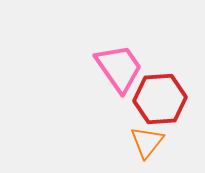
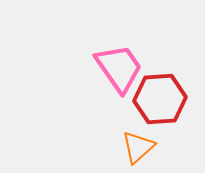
orange triangle: moved 9 px left, 5 px down; rotated 9 degrees clockwise
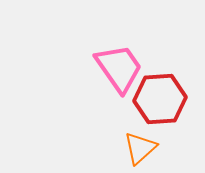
orange triangle: moved 2 px right, 1 px down
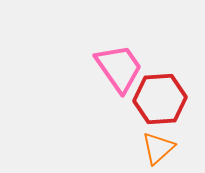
orange triangle: moved 18 px right
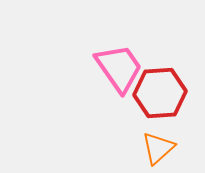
red hexagon: moved 6 px up
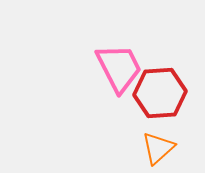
pink trapezoid: rotated 8 degrees clockwise
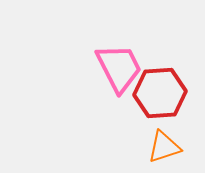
orange triangle: moved 6 px right, 1 px up; rotated 24 degrees clockwise
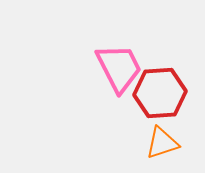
orange triangle: moved 2 px left, 4 px up
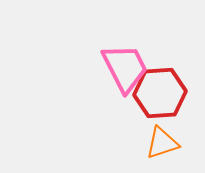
pink trapezoid: moved 6 px right
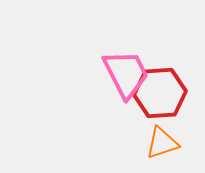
pink trapezoid: moved 1 px right, 6 px down
